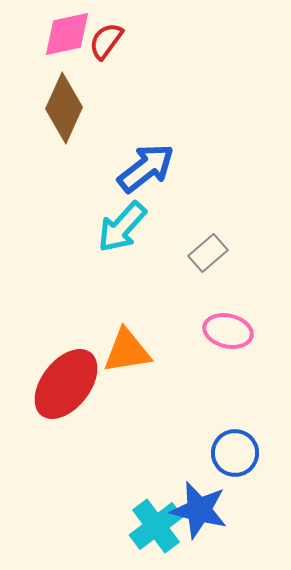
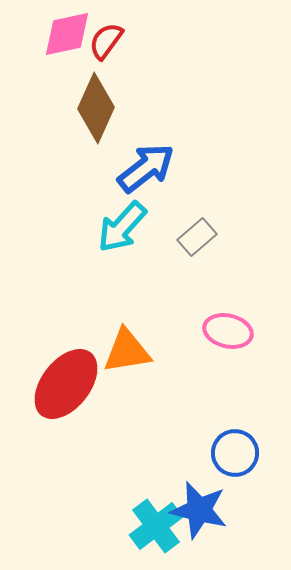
brown diamond: moved 32 px right
gray rectangle: moved 11 px left, 16 px up
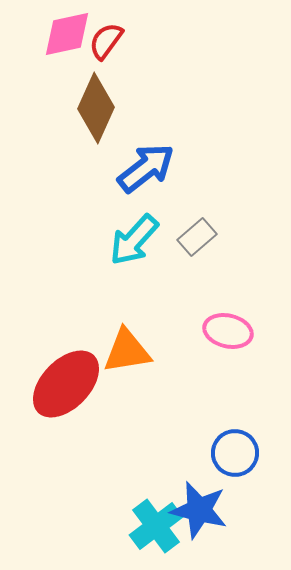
cyan arrow: moved 12 px right, 13 px down
red ellipse: rotated 6 degrees clockwise
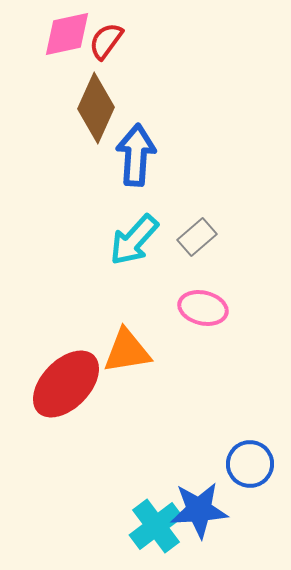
blue arrow: moved 10 px left, 13 px up; rotated 48 degrees counterclockwise
pink ellipse: moved 25 px left, 23 px up
blue circle: moved 15 px right, 11 px down
blue star: rotated 18 degrees counterclockwise
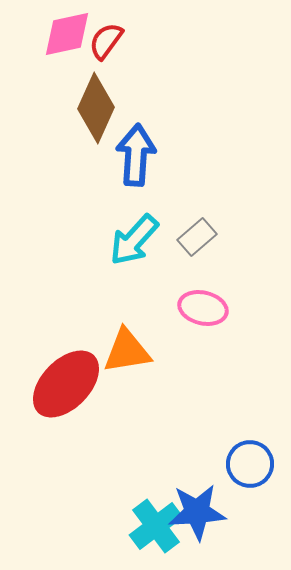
blue star: moved 2 px left, 2 px down
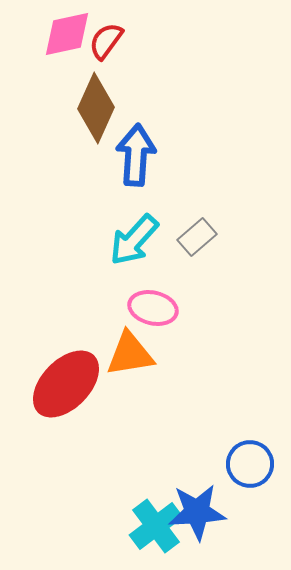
pink ellipse: moved 50 px left
orange triangle: moved 3 px right, 3 px down
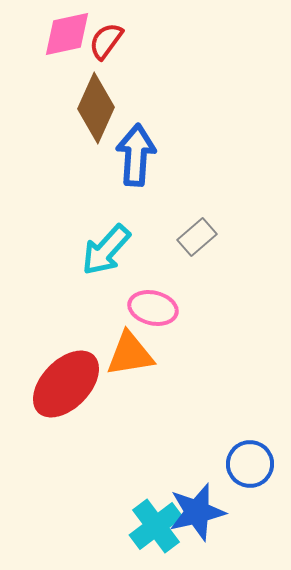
cyan arrow: moved 28 px left, 10 px down
blue star: rotated 10 degrees counterclockwise
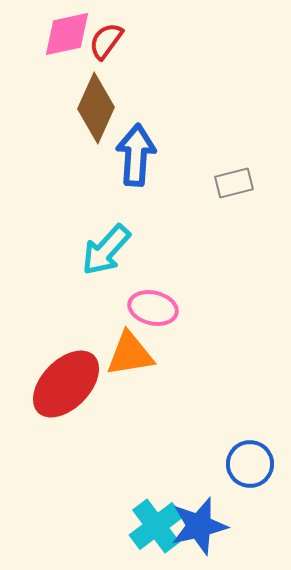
gray rectangle: moved 37 px right, 54 px up; rotated 27 degrees clockwise
blue star: moved 2 px right, 14 px down
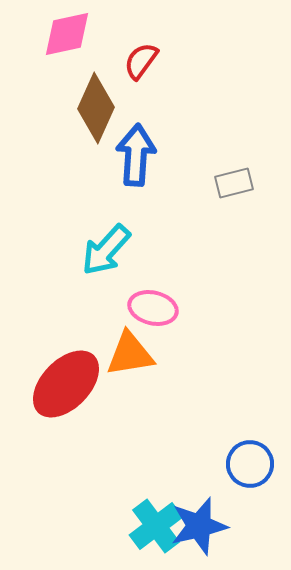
red semicircle: moved 35 px right, 20 px down
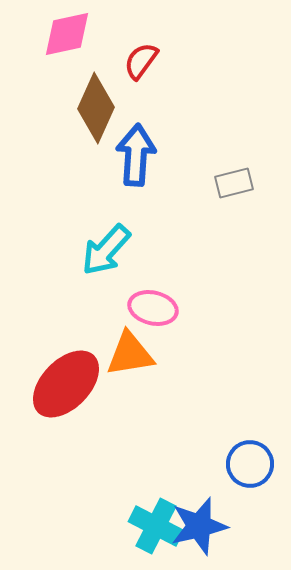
cyan cross: rotated 26 degrees counterclockwise
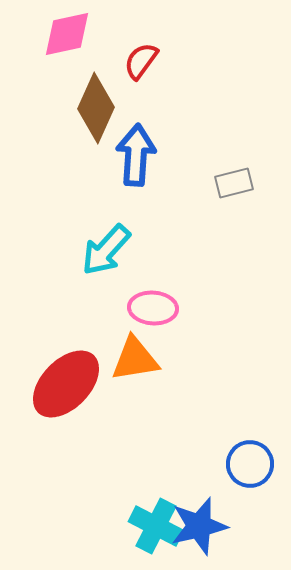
pink ellipse: rotated 9 degrees counterclockwise
orange triangle: moved 5 px right, 5 px down
